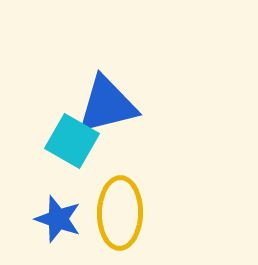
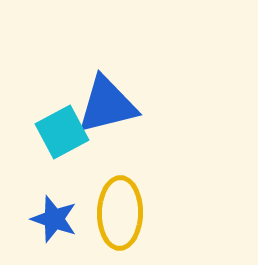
cyan square: moved 10 px left, 9 px up; rotated 32 degrees clockwise
blue star: moved 4 px left
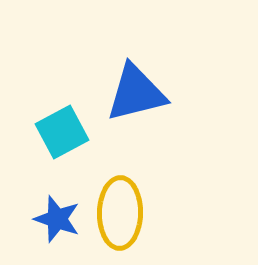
blue triangle: moved 29 px right, 12 px up
blue star: moved 3 px right
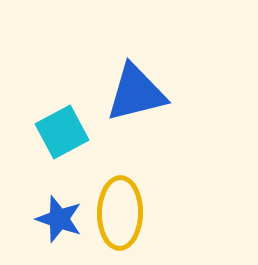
blue star: moved 2 px right
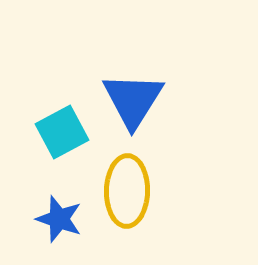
blue triangle: moved 3 px left, 7 px down; rotated 44 degrees counterclockwise
yellow ellipse: moved 7 px right, 22 px up
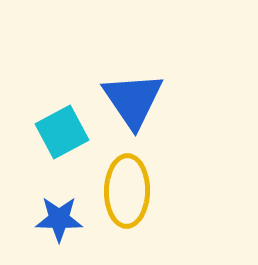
blue triangle: rotated 6 degrees counterclockwise
blue star: rotated 18 degrees counterclockwise
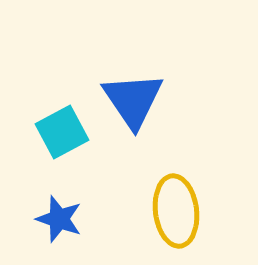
yellow ellipse: moved 49 px right, 20 px down; rotated 8 degrees counterclockwise
blue star: rotated 18 degrees clockwise
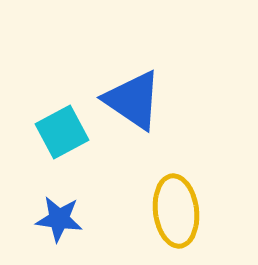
blue triangle: rotated 22 degrees counterclockwise
blue star: rotated 12 degrees counterclockwise
